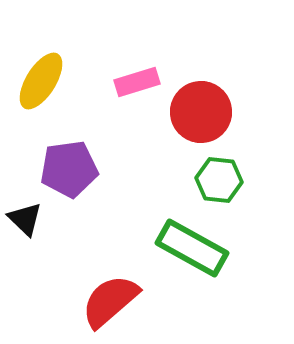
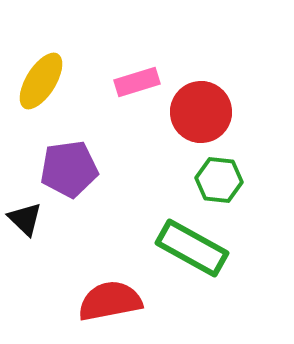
red semicircle: rotated 30 degrees clockwise
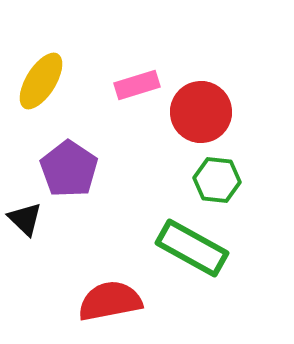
pink rectangle: moved 3 px down
purple pentagon: rotated 30 degrees counterclockwise
green hexagon: moved 2 px left
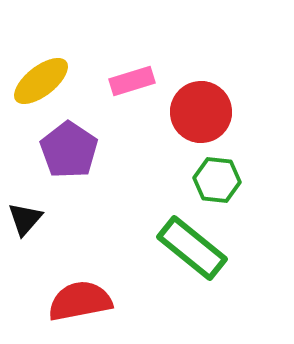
yellow ellipse: rotated 20 degrees clockwise
pink rectangle: moved 5 px left, 4 px up
purple pentagon: moved 19 px up
black triangle: rotated 27 degrees clockwise
green rectangle: rotated 10 degrees clockwise
red semicircle: moved 30 px left
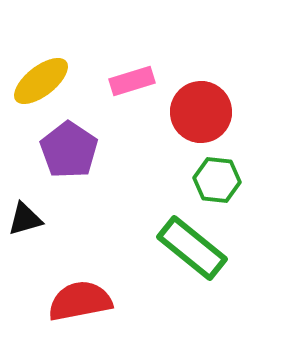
black triangle: rotated 33 degrees clockwise
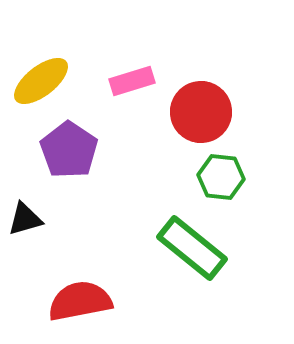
green hexagon: moved 4 px right, 3 px up
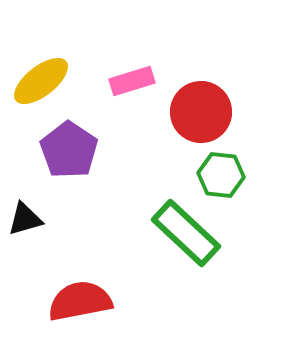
green hexagon: moved 2 px up
green rectangle: moved 6 px left, 15 px up; rotated 4 degrees clockwise
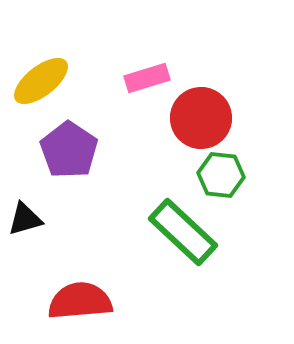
pink rectangle: moved 15 px right, 3 px up
red circle: moved 6 px down
green rectangle: moved 3 px left, 1 px up
red semicircle: rotated 6 degrees clockwise
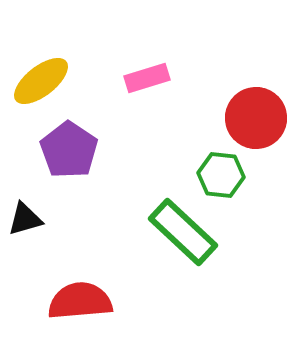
red circle: moved 55 px right
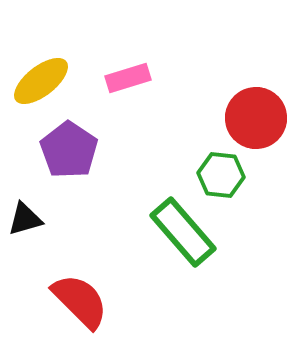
pink rectangle: moved 19 px left
green rectangle: rotated 6 degrees clockwise
red semicircle: rotated 50 degrees clockwise
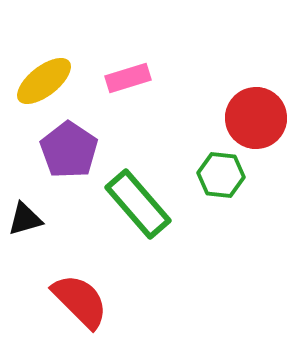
yellow ellipse: moved 3 px right
green rectangle: moved 45 px left, 28 px up
